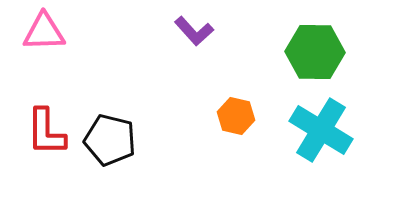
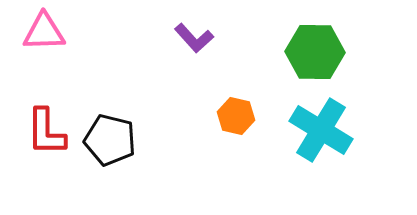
purple L-shape: moved 7 px down
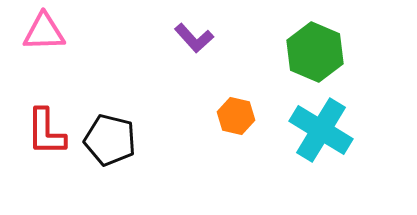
green hexagon: rotated 22 degrees clockwise
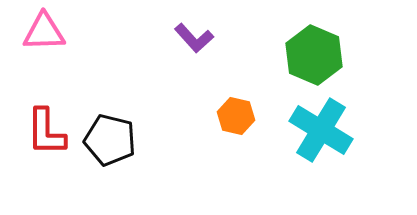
green hexagon: moved 1 px left, 3 px down
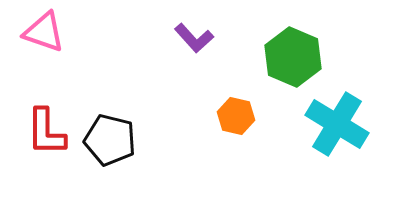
pink triangle: rotated 21 degrees clockwise
green hexagon: moved 21 px left, 2 px down
cyan cross: moved 16 px right, 6 px up
